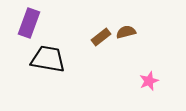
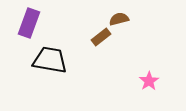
brown semicircle: moved 7 px left, 13 px up
black trapezoid: moved 2 px right, 1 px down
pink star: rotated 12 degrees counterclockwise
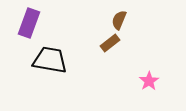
brown semicircle: moved 1 px down; rotated 54 degrees counterclockwise
brown rectangle: moved 9 px right, 6 px down
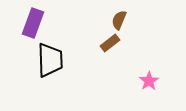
purple rectangle: moved 4 px right
black trapezoid: rotated 78 degrees clockwise
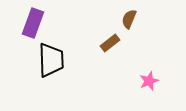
brown semicircle: moved 10 px right, 1 px up
black trapezoid: moved 1 px right
pink star: rotated 12 degrees clockwise
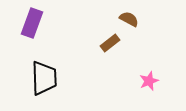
brown semicircle: rotated 96 degrees clockwise
purple rectangle: moved 1 px left
black trapezoid: moved 7 px left, 18 px down
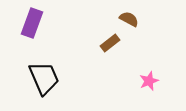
black trapezoid: rotated 21 degrees counterclockwise
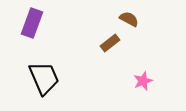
pink star: moved 6 px left
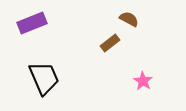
purple rectangle: rotated 48 degrees clockwise
pink star: rotated 18 degrees counterclockwise
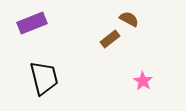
brown rectangle: moved 4 px up
black trapezoid: rotated 9 degrees clockwise
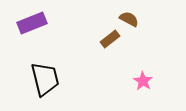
black trapezoid: moved 1 px right, 1 px down
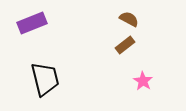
brown rectangle: moved 15 px right, 6 px down
